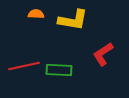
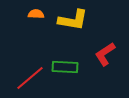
red L-shape: moved 2 px right
red line: moved 6 px right, 12 px down; rotated 28 degrees counterclockwise
green rectangle: moved 6 px right, 3 px up
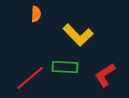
orange semicircle: rotated 91 degrees clockwise
yellow L-shape: moved 5 px right, 15 px down; rotated 36 degrees clockwise
red L-shape: moved 21 px down
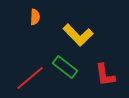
orange semicircle: moved 1 px left, 3 px down
green rectangle: rotated 35 degrees clockwise
red L-shape: rotated 65 degrees counterclockwise
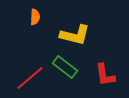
yellow L-shape: moved 3 px left; rotated 32 degrees counterclockwise
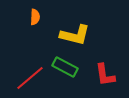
green rectangle: rotated 10 degrees counterclockwise
